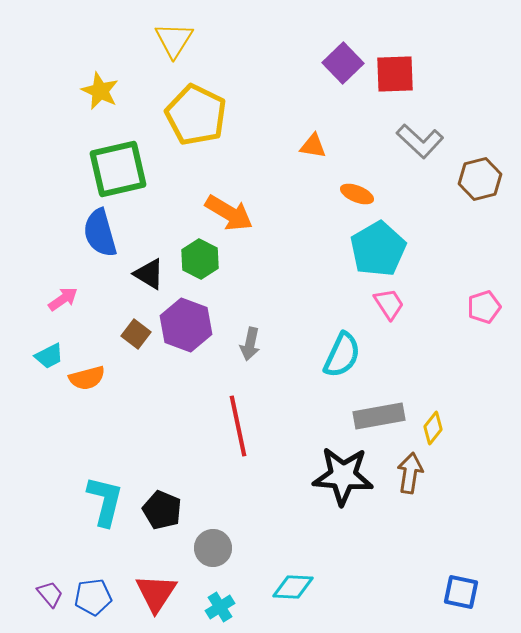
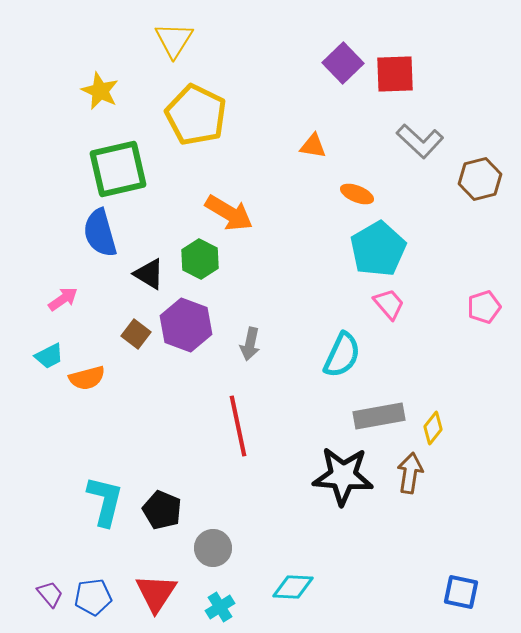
pink trapezoid: rotated 8 degrees counterclockwise
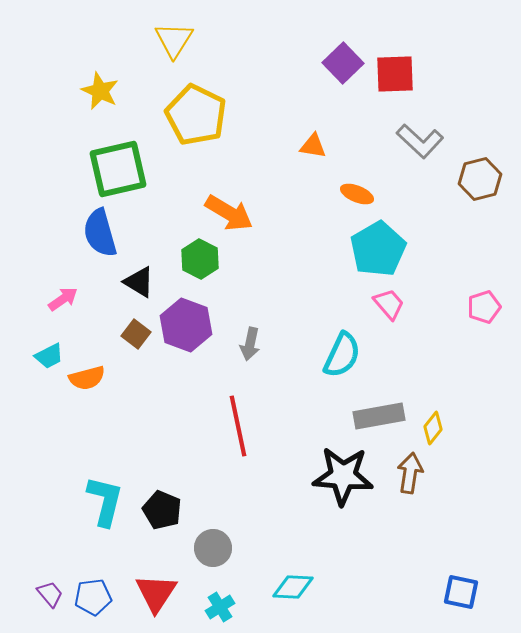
black triangle: moved 10 px left, 8 px down
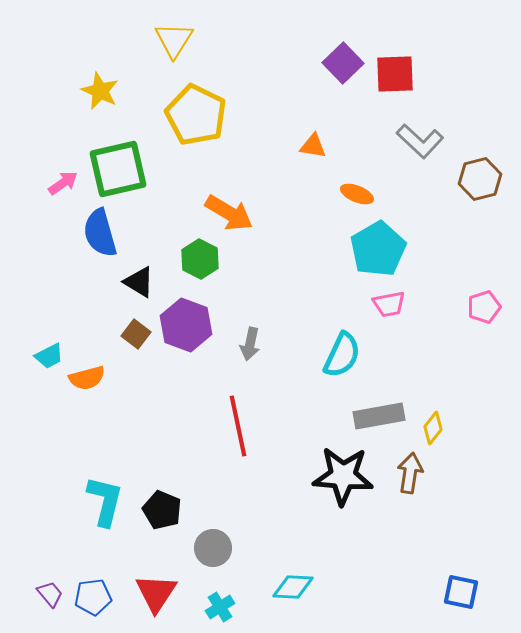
pink arrow: moved 116 px up
pink trapezoid: rotated 120 degrees clockwise
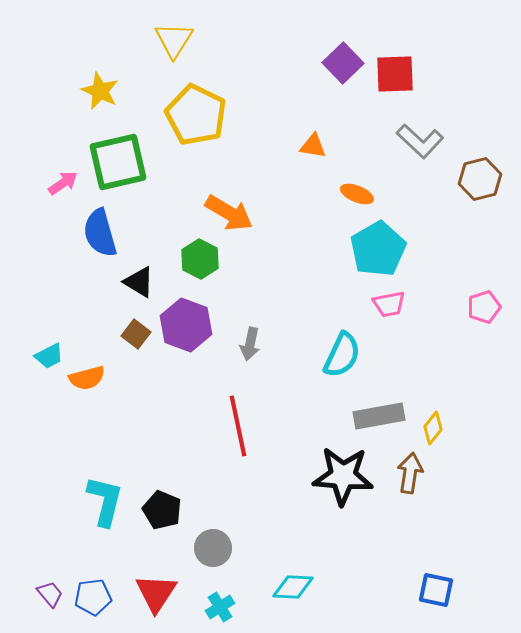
green square: moved 7 px up
blue square: moved 25 px left, 2 px up
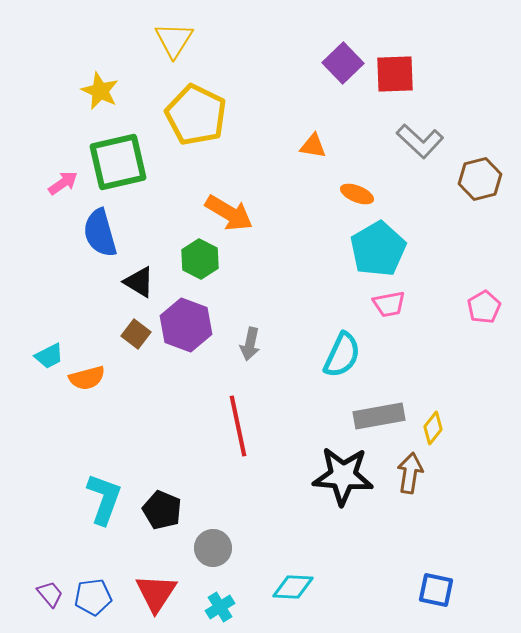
pink pentagon: rotated 12 degrees counterclockwise
cyan L-shape: moved 1 px left, 2 px up; rotated 6 degrees clockwise
